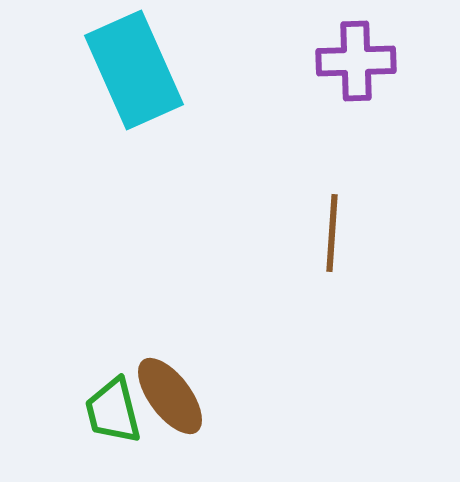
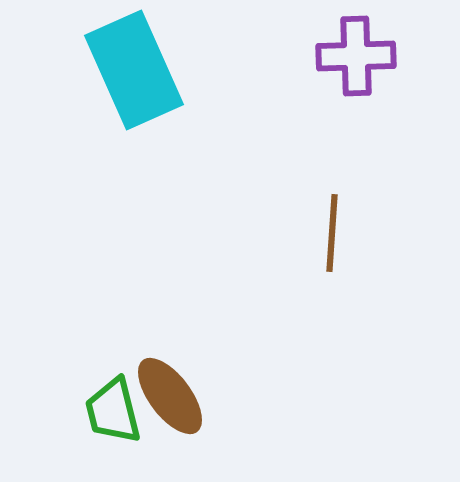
purple cross: moved 5 px up
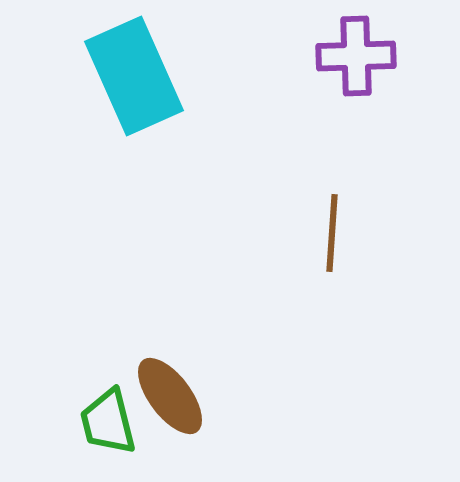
cyan rectangle: moved 6 px down
green trapezoid: moved 5 px left, 11 px down
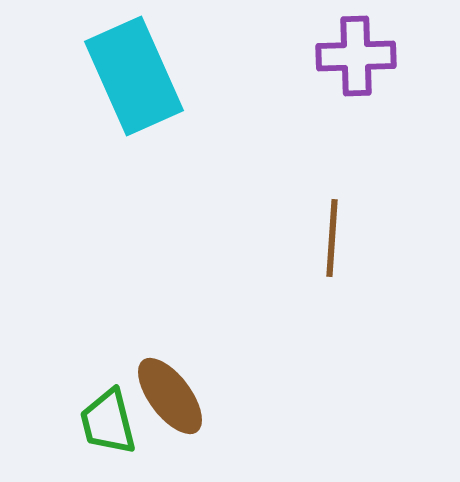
brown line: moved 5 px down
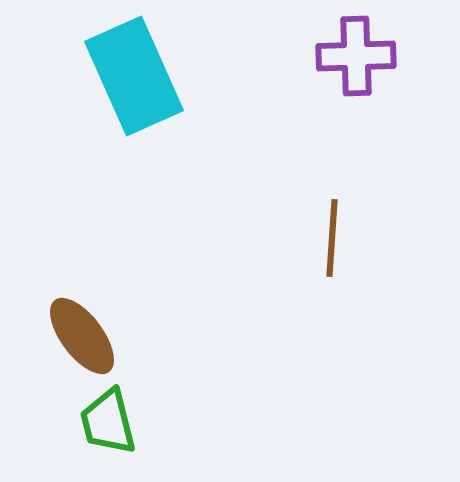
brown ellipse: moved 88 px left, 60 px up
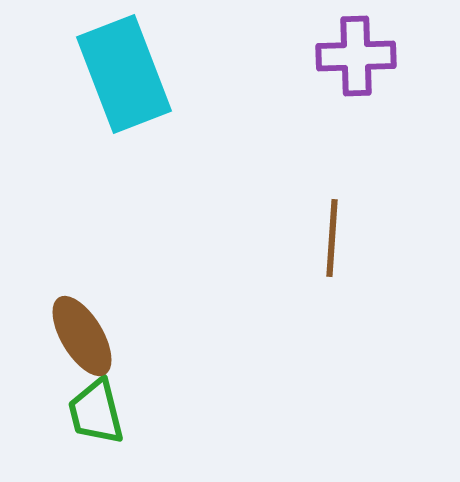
cyan rectangle: moved 10 px left, 2 px up; rotated 3 degrees clockwise
brown ellipse: rotated 6 degrees clockwise
green trapezoid: moved 12 px left, 10 px up
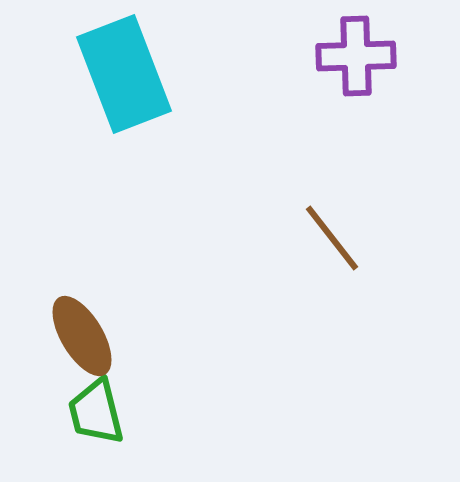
brown line: rotated 42 degrees counterclockwise
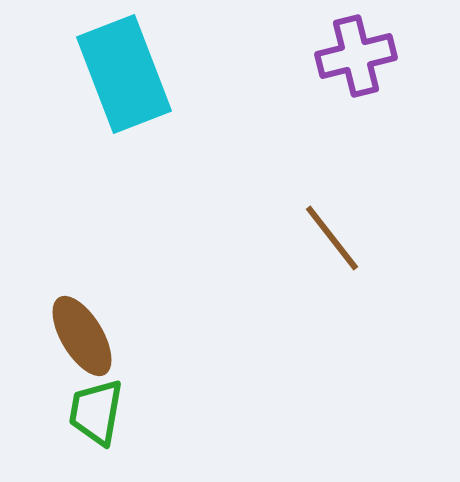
purple cross: rotated 12 degrees counterclockwise
green trapezoid: rotated 24 degrees clockwise
